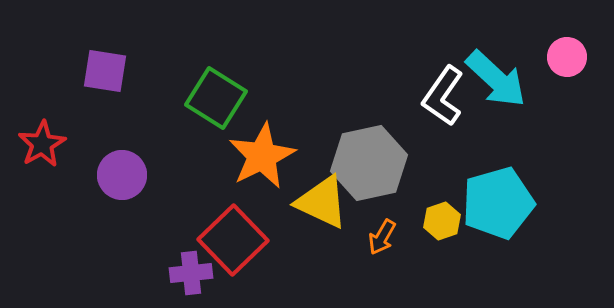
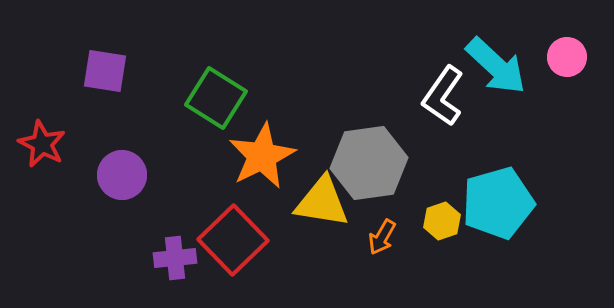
cyan arrow: moved 13 px up
red star: rotated 15 degrees counterclockwise
gray hexagon: rotated 4 degrees clockwise
yellow triangle: rotated 16 degrees counterclockwise
purple cross: moved 16 px left, 15 px up
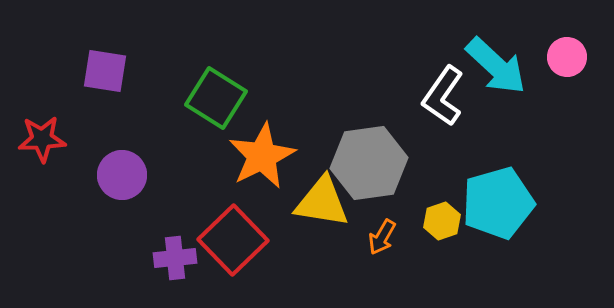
red star: moved 5 px up; rotated 30 degrees counterclockwise
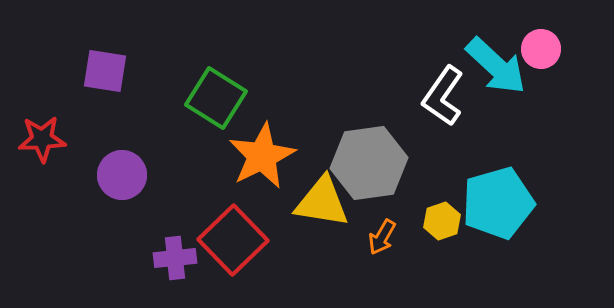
pink circle: moved 26 px left, 8 px up
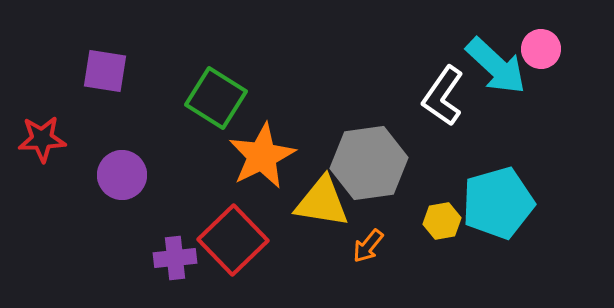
yellow hexagon: rotated 9 degrees clockwise
orange arrow: moved 14 px left, 9 px down; rotated 9 degrees clockwise
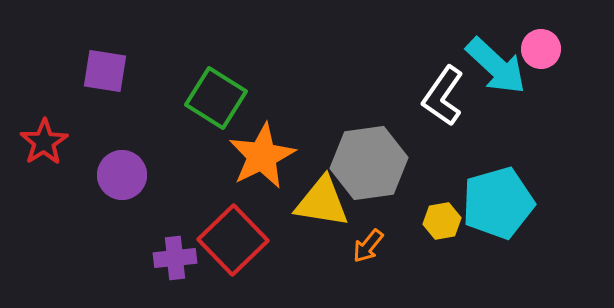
red star: moved 2 px right, 3 px down; rotated 30 degrees counterclockwise
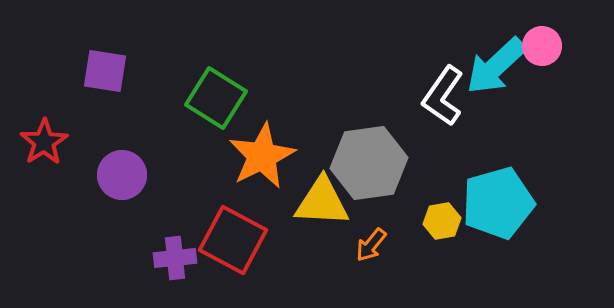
pink circle: moved 1 px right, 3 px up
cyan arrow: rotated 94 degrees clockwise
yellow triangle: rotated 6 degrees counterclockwise
red square: rotated 18 degrees counterclockwise
orange arrow: moved 3 px right, 1 px up
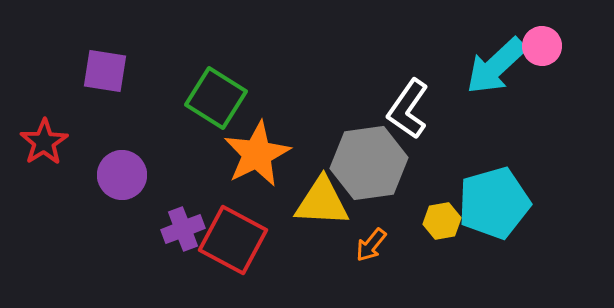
white L-shape: moved 35 px left, 13 px down
orange star: moved 5 px left, 2 px up
cyan pentagon: moved 4 px left
purple cross: moved 8 px right, 29 px up; rotated 15 degrees counterclockwise
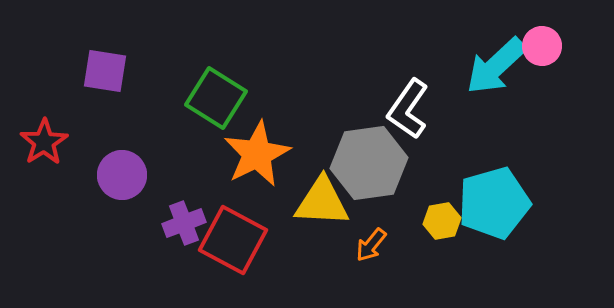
purple cross: moved 1 px right, 6 px up
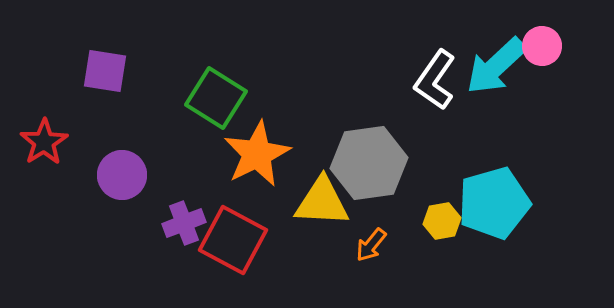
white L-shape: moved 27 px right, 29 px up
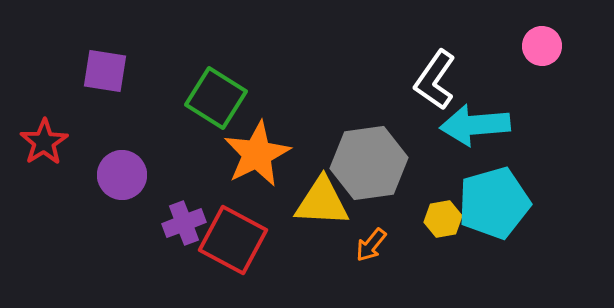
cyan arrow: moved 21 px left, 59 px down; rotated 38 degrees clockwise
yellow hexagon: moved 1 px right, 2 px up
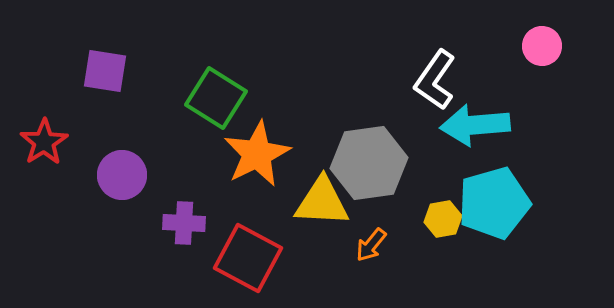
purple cross: rotated 24 degrees clockwise
red square: moved 15 px right, 18 px down
